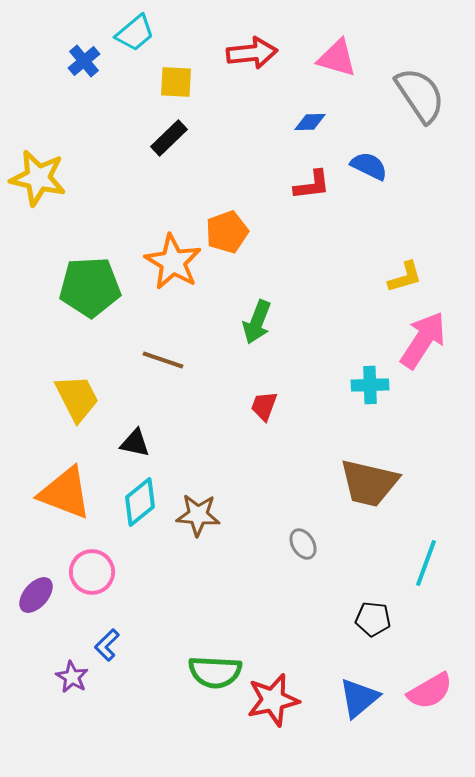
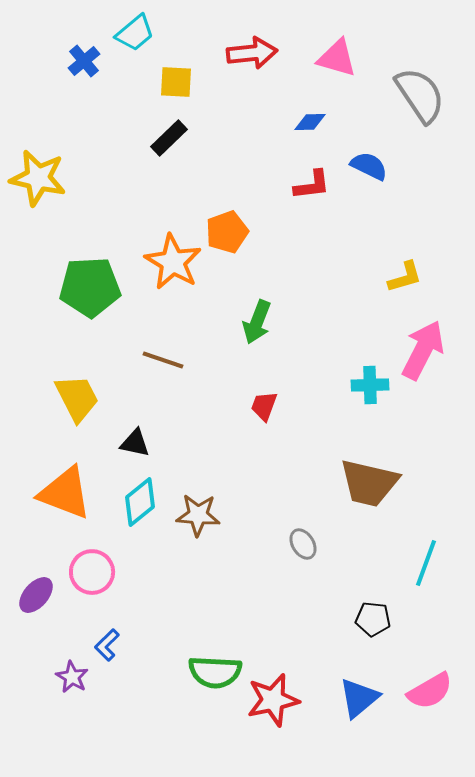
pink arrow: moved 10 px down; rotated 6 degrees counterclockwise
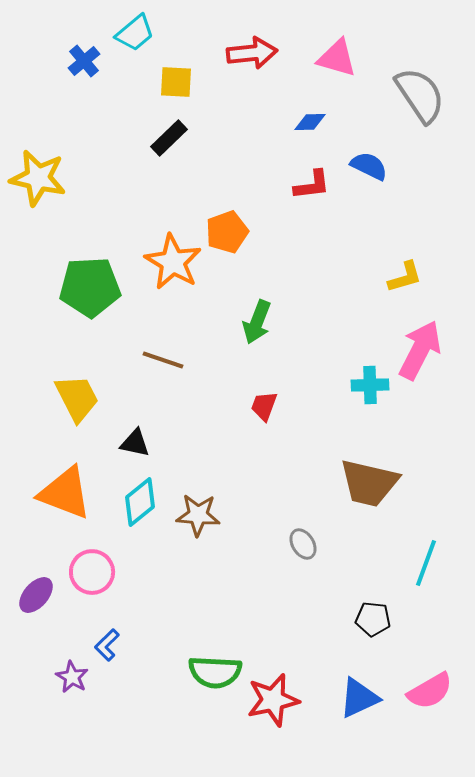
pink arrow: moved 3 px left
blue triangle: rotated 15 degrees clockwise
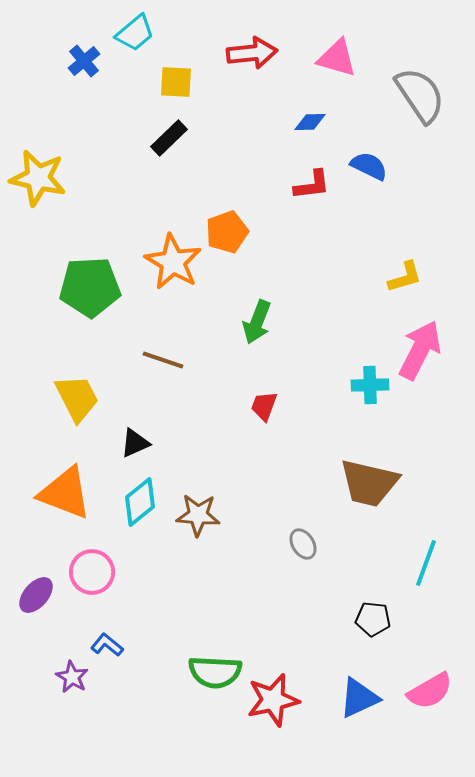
black triangle: rotated 36 degrees counterclockwise
blue L-shape: rotated 84 degrees clockwise
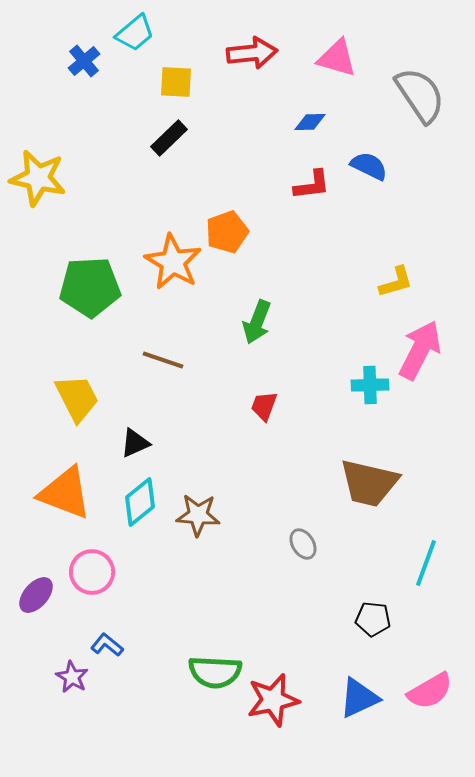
yellow L-shape: moved 9 px left, 5 px down
